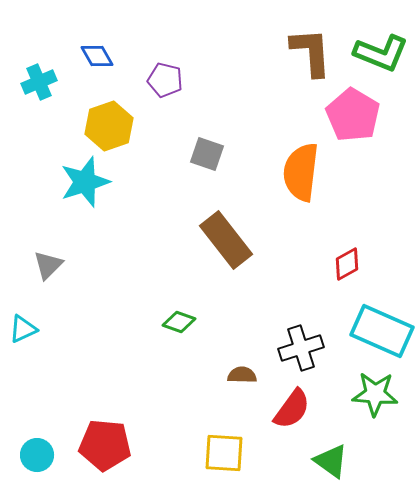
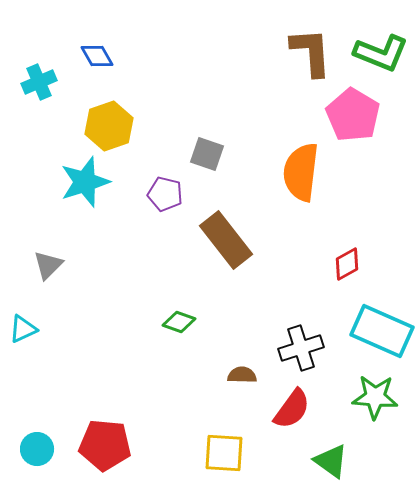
purple pentagon: moved 114 px down
green star: moved 3 px down
cyan circle: moved 6 px up
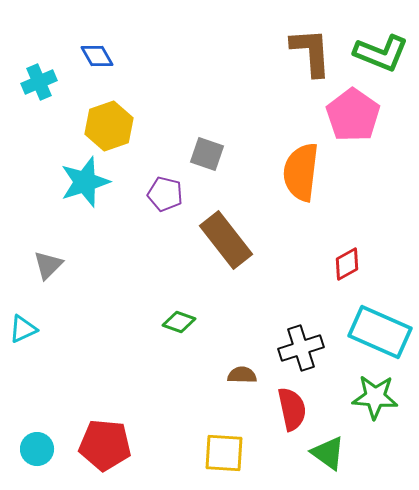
pink pentagon: rotated 4 degrees clockwise
cyan rectangle: moved 2 px left, 1 px down
red semicircle: rotated 48 degrees counterclockwise
green triangle: moved 3 px left, 8 px up
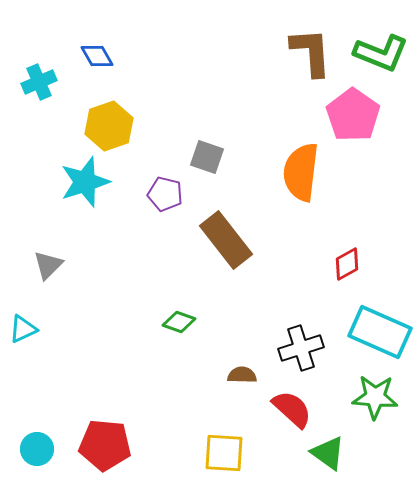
gray square: moved 3 px down
red semicircle: rotated 36 degrees counterclockwise
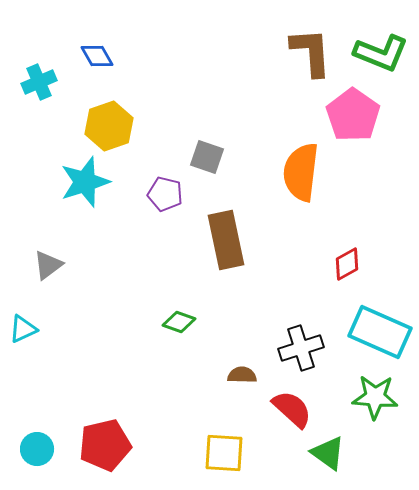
brown rectangle: rotated 26 degrees clockwise
gray triangle: rotated 8 degrees clockwise
red pentagon: rotated 18 degrees counterclockwise
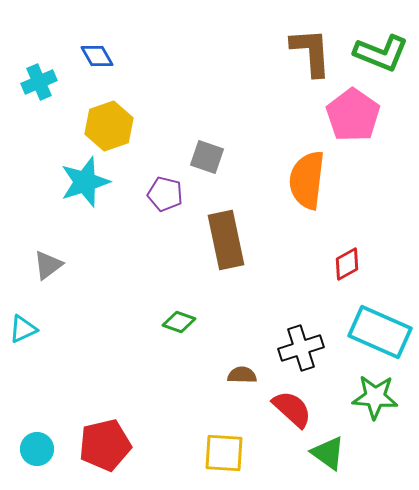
orange semicircle: moved 6 px right, 8 px down
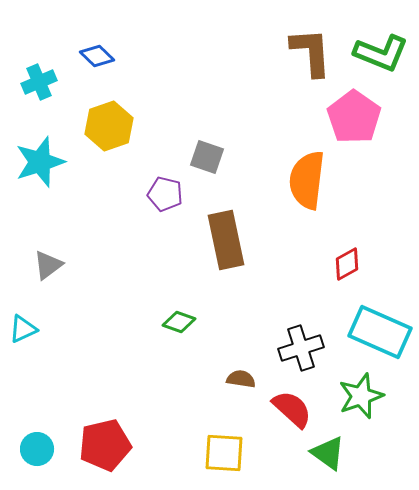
blue diamond: rotated 16 degrees counterclockwise
pink pentagon: moved 1 px right, 2 px down
cyan star: moved 45 px left, 20 px up
brown semicircle: moved 1 px left, 4 px down; rotated 8 degrees clockwise
green star: moved 14 px left, 1 px up; rotated 24 degrees counterclockwise
